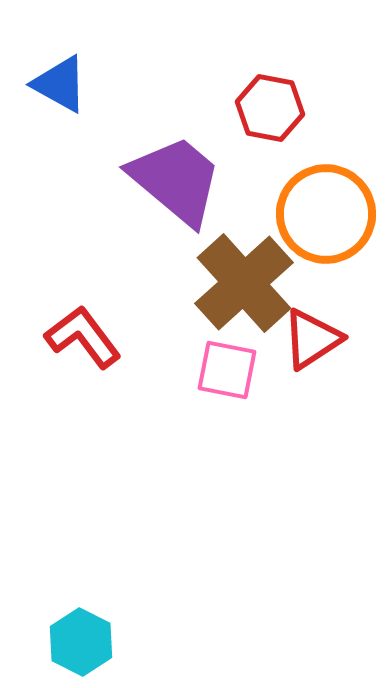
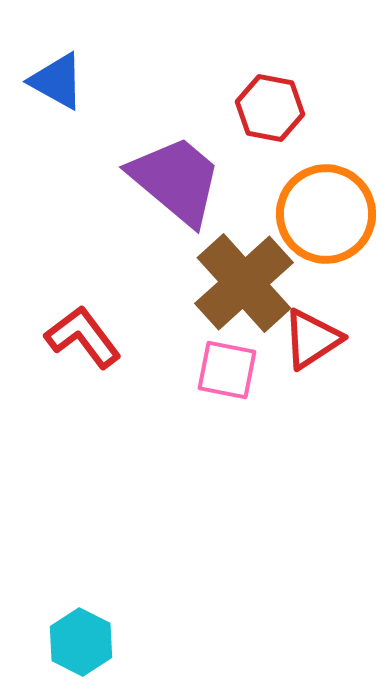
blue triangle: moved 3 px left, 3 px up
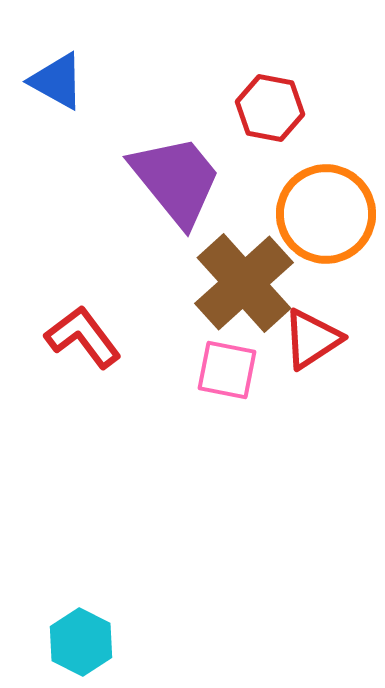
purple trapezoid: rotated 11 degrees clockwise
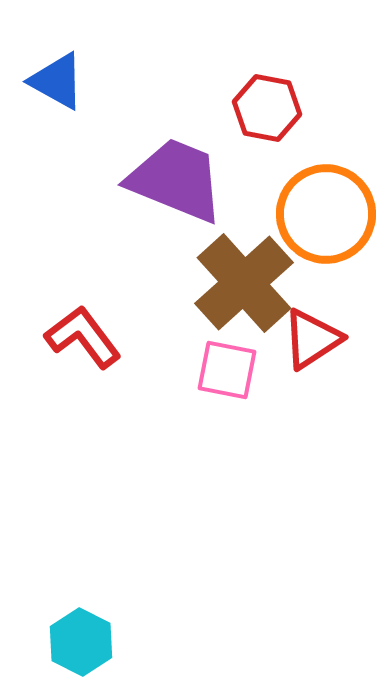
red hexagon: moved 3 px left
purple trapezoid: rotated 29 degrees counterclockwise
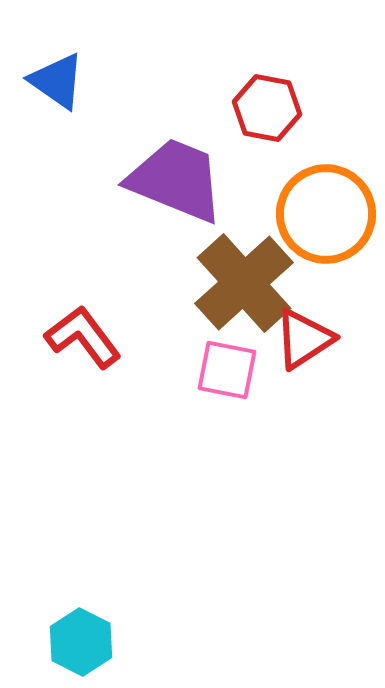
blue triangle: rotated 6 degrees clockwise
red triangle: moved 8 px left
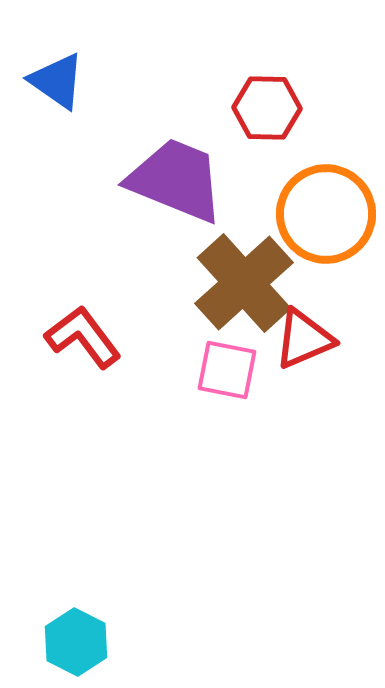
red hexagon: rotated 10 degrees counterclockwise
red triangle: rotated 10 degrees clockwise
cyan hexagon: moved 5 px left
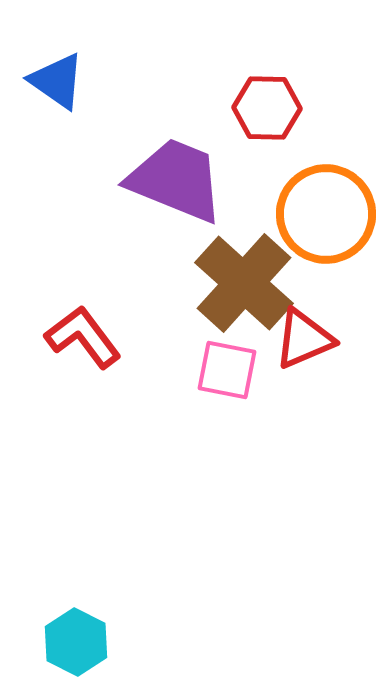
brown cross: rotated 6 degrees counterclockwise
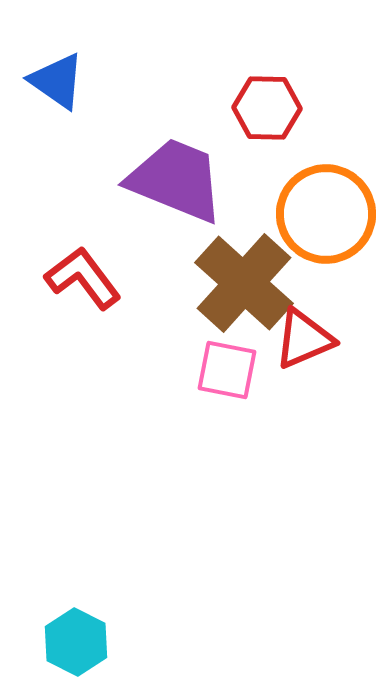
red L-shape: moved 59 px up
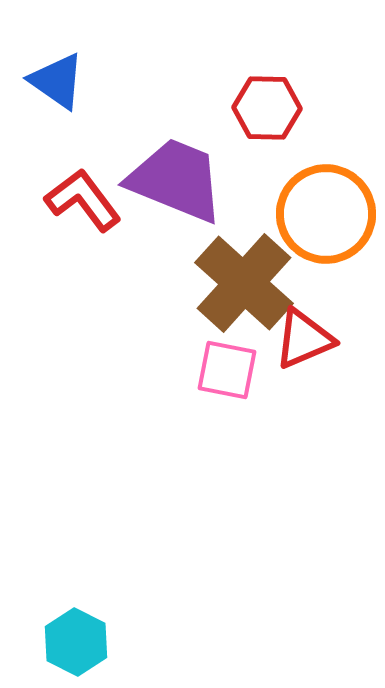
red L-shape: moved 78 px up
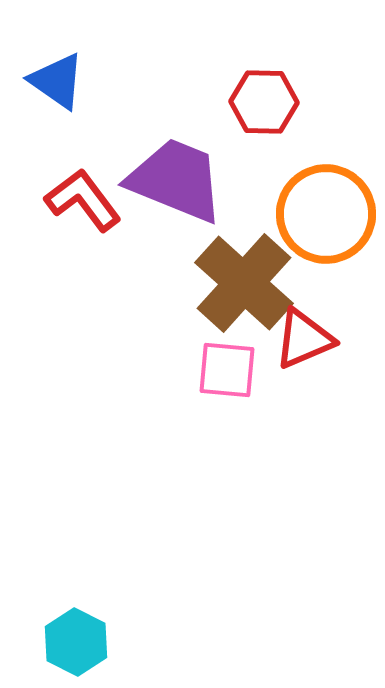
red hexagon: moved 3 px left, 6 px up
pink square: rotated 6 degrees counterclockwise
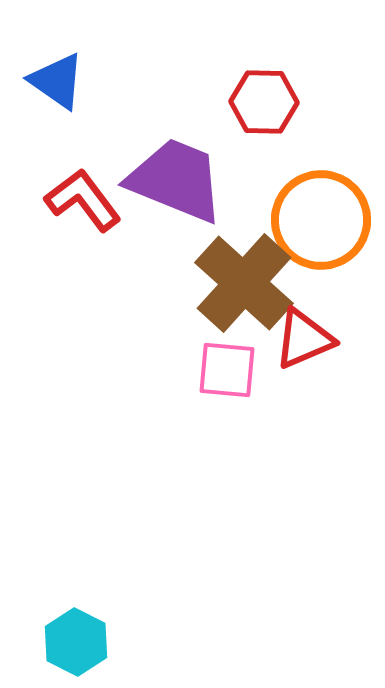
orange circle: moved 5 px left, 6 px down
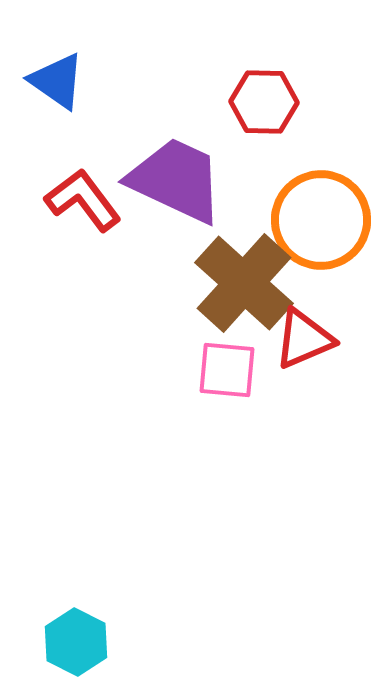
purple trapezoid: rotated 3 degrees clockwise
